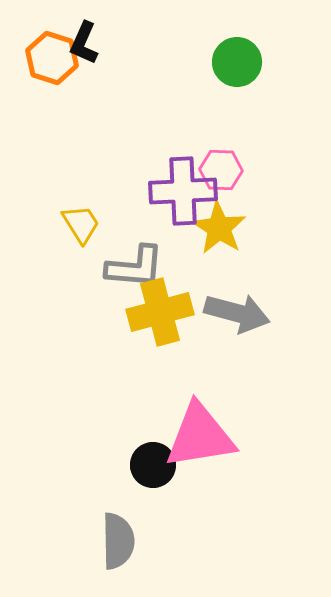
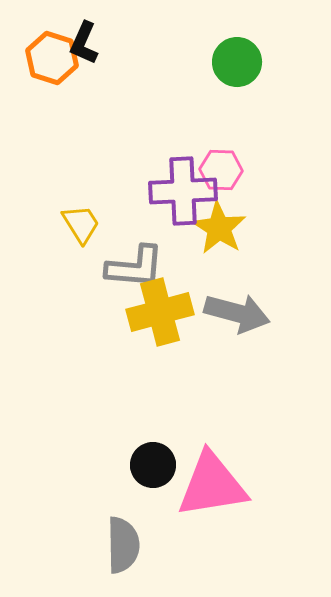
pink triangle: moved 12 px right, 49 px down
gray semicircle: moved 5 px right, 4 px down
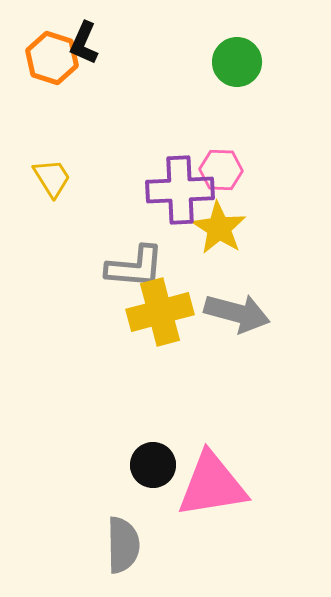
purple cross: moved 3 px left, 1 px up
yellow trapezoid: moved 29 px left, 46 px up
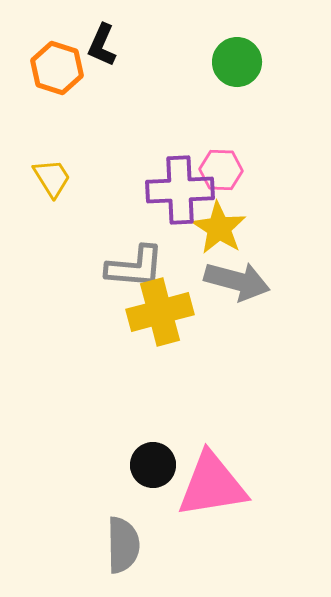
black L-shape: moved 18 px right, 2 px down
orange hexagon: moved 5 px right, 10 px down
gray arrow: moved 32 px up
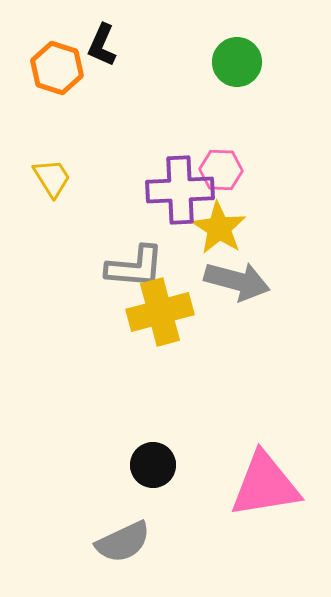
pink triangle: moved 53 px right
gray semicircle: moved 3 px up; rotated 66 degrees clockwise
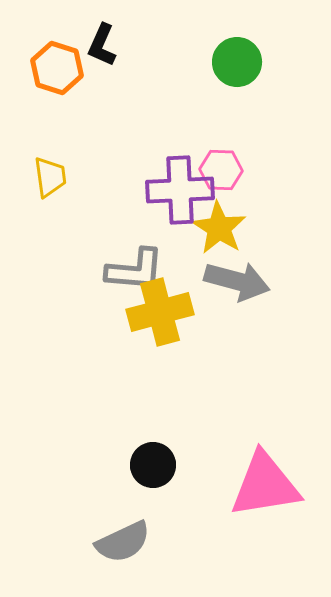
yellow trapezoid: moved 2 px left, 1 px up; rotated 24 degrees clockwise
gray L-shape: moved 3 px down
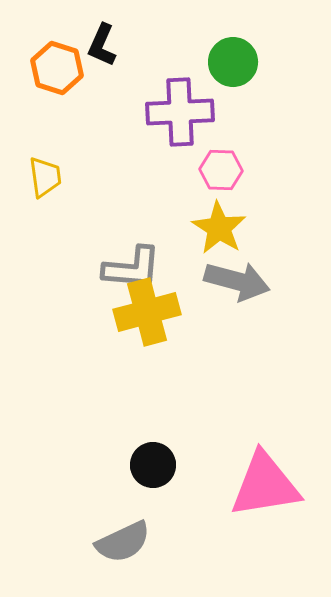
green circle: moved 4 px left
yellow trapezoid: moved 5 px left
purple cross: moved 78 px up
gray L-shape: moved 3 px left, 2 px up
yellow cross: moved 13 px left
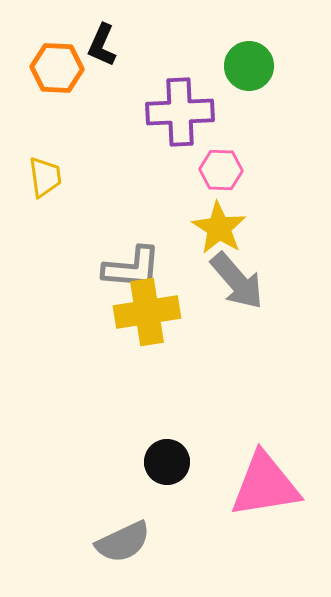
green circle: moved 16 px right, 4 px down
orange hexagon: rotated 15 degrees counterclockwise
gray arrow: rotated 34 degrees clockwise
yellow cross: rotated 6 degrees clockwise
black circle: moved 14 px right, 3 px up
